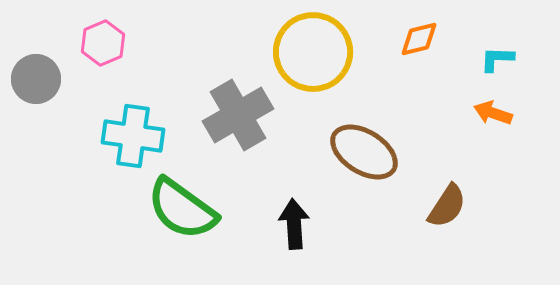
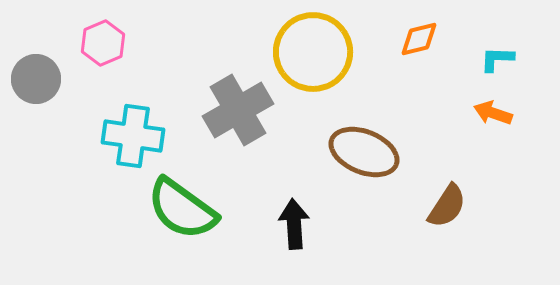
gray cross: moved 5 px up
brown ellipse: rotated 10 degrees counterclockwise
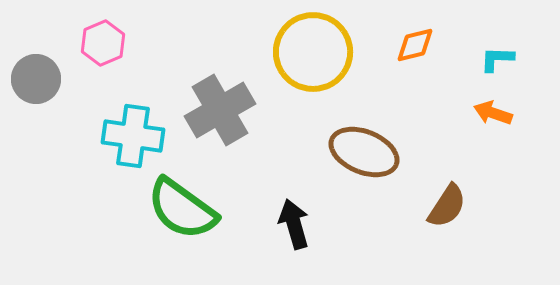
orange diamond: moved 4 px left, 6 px down
gray cross: moved 18 px left
black arrow: rotated 12 degrees counterclockwise
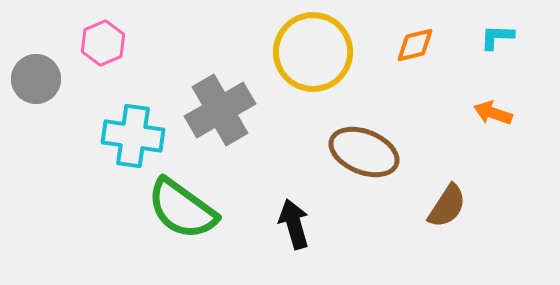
cyan L-shape: moved 22 px up
